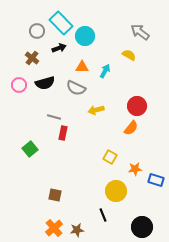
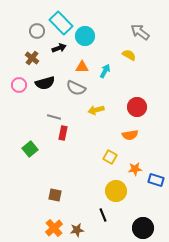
red circle: moved 1 px down
orange semicircle: moved 1 px left, 7 px down; rotated 42 degrees clockwise
black circle: moved 1 px right, 1 px down
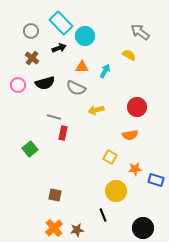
gray circle: moved 6 px left
pink circle: moved 1 px left
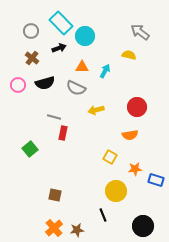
yellow semicircle: rotated 16 degrees counterclockwise
black circle: moved 2 px up
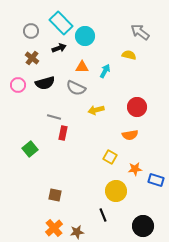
brown star: moved 2 px down
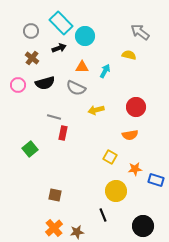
red circle: moved 1 px left
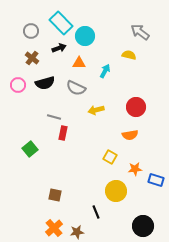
orange triangle: moved 3 px left, 4 px up
black line: moved 7 px left, 3 px up
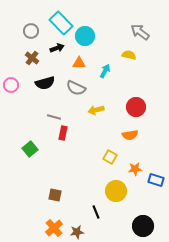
black arrow: moved 2 px left
pink circle: moved 7 px left
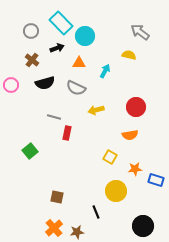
brown cross: moved 2 px down
red rectangle: moved 4 px right
green square: moved 2 px down
brown square: moved 2 px right, 2 px down
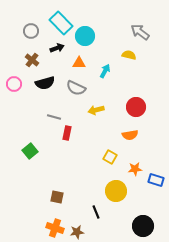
pink circle: moved 3 px right, 1 px up
orange cross: moved 1 px right; rotated 30 degrees counterclockwise
